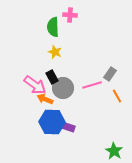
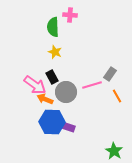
gray circle: moved 3 px right, 4 px down
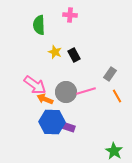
green semicircle: moved 14 px left, 2 px up
black rectangle: moved 22 px right, 22 px up
pink line: moved 6 px left, 6 px down
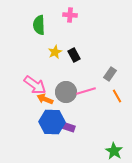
yellow star: rotated 24 degrees clockwise
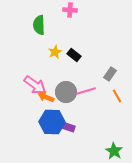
pink cross: moved 5 px up
black rectangle: rotated 24 degrees counterclockwise
orange arrow: moved 1 px right, 2 px up
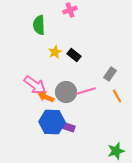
pink cross: rotated 24 degrees counterclockwise
green star: moved 2 px right; rotated 24 degrees clockwise
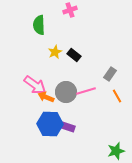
blue hexagon: moved 2 px left, 2 px down
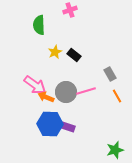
gray rectangle: rotated 64 degrees counterclockwise
green star: moved 1 px left, 1 px up
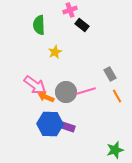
black rectangle: moved 8 px right, 30 px up
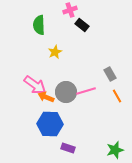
purple rectangle: moved 21 px down
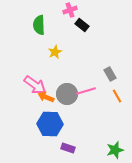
gray circle: moved 1 px right, 2 px down
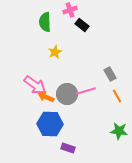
green semicircle: moved 6 px right, 3 px up
green star: moved 4 px right, 19 px up; rotated 24 degrees clockwise
